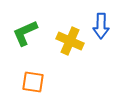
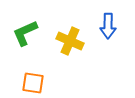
blue arrow: moved 7 px right
orange square: moved 1 px down
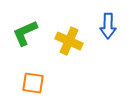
yellow cross: moved 1 px left
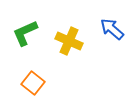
blue arrow: moved 4 px right, 3 px down; rotated 130 degrees clockwise
orange square: rotated 30 degrees clockwise
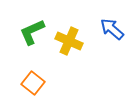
green L-shape: moved 7 px right, 1 px up
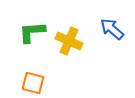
green L-shape: rotated 20 degrees clockwise
orange square: rotated 25 degrees counterclockwise
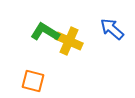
green L-shape: moved 13 px right; rotated 36 degrees clockwise
orange square: moved 2 px up
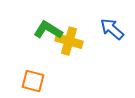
green L-shape: moved 3 px right, 2 px up
yellow cross: rotated 8 degrees counterclockwise
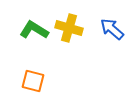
green L-shape: moved 14 px left
yellow cross: moved 13 px up
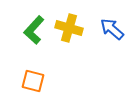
green L-shape: rotated 80 degrees counterclockwise
